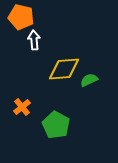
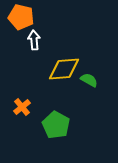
green semicircle: rotated 54 degrees clockwise
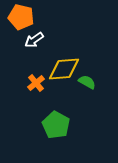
white arrow: rotated 120 degrees counterclockwise
green semicircle: moved 2 px left, 2 px down
orange cross: moved 14 px right, 24 px up
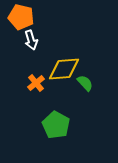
white arrow: moved 3 px left; rotated 72 degrees counterclockwise
green semicircle: moved 2 px left, 1 px down; rotated 18 degrees clockwise
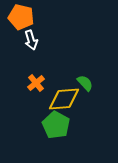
yellow diamond: moved 30 px down
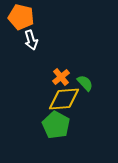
orange cross: moved 25 px right, 6 px up
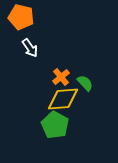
white arrow: moved 1 px left, 8 px down; rotated 18 degrees counterclockwise
yellow diamond: moved 1 px left
green pentagon: moved 1 px left
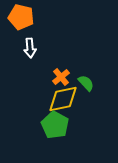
white arrow: rotated 30 degrees clockwise
green semicircle: moved 1 px right
yellow diamond: rotated 8 degrees counterclockwise
